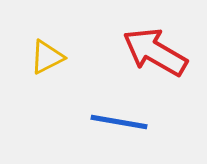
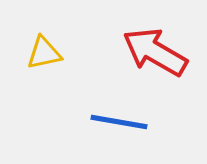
yellow triangle: moved 3 px left, 4 px up; rotated 15 degrees clockwise
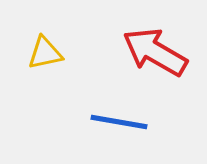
yellow triangle: moved 1 px right
